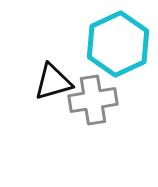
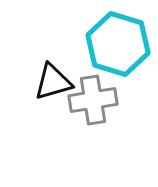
cyan hexagon: rotated 18 degrees counterclockwise
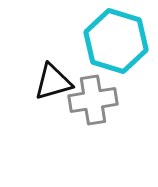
cyan hexagon: moved 2 px left, 3 px up
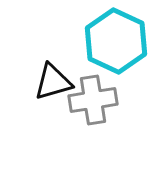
cyan hexagon: rotated 8 degrees clockwise
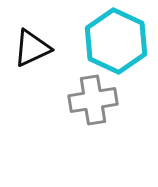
black triangle: moved 21 px left, 34 px up; rotated 9 degrees counterclockwise
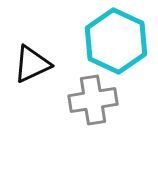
black triangle: moved 16 px down
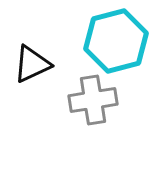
cyan hexagon: rotated 20 degrees clockwise
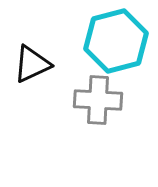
gray cross: moved 5 px right; rotated 12 degrees clockwise
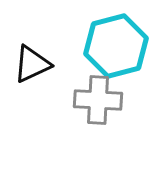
cyan hexagon: moved 5 px down
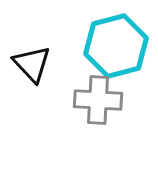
black triangle: rotated 48 degrees counterclockwise
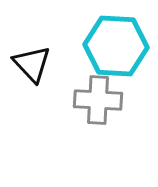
cyan hexagon: rotated 18 degrees clockwise
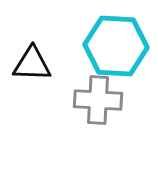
black triangle: rotated 45 degrees counterclockwise
